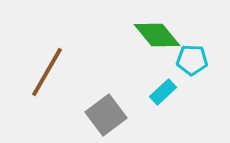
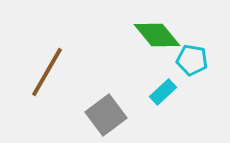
cyan pentagon: rotated 8 degrees clockwise
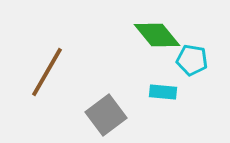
cyan rectangle: rotated 48 degrees clockwise
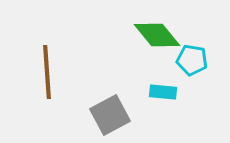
brown line: rotated 34 degrees counterclockwise
gray square: moved 4 px right; rotated 9 degrees clockwise
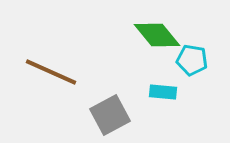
brown line: moved 4 px right; rotated 62 degrees counterclockwise
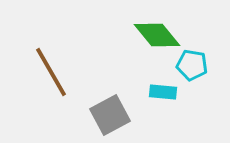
cyan pentagon: moved 5 px down
brown line: rotated 36 degrees clockwise
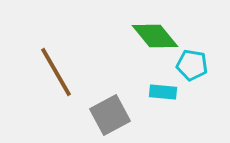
green diamond: moved 2 px left, 1 px down
brown line: moved 5 px right
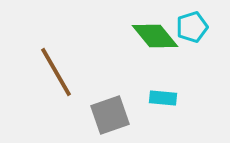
cyan pentagon: moved 38 px up; rotated 28 degrees counterclockwise
cyan rectangle: moved 6 px down
gray square: rotated 9 degrees clockwise
